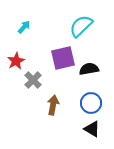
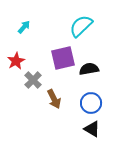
brown arrow: moved 1 px right, 6 px up; rotated 144 degrees clockwise
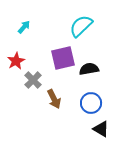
black triangle: moved 9 px right
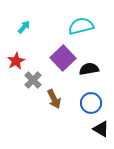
cyan semicircle: rotated 30 degrees clockwise
purple square: rotated 30 degrees counterclockwise
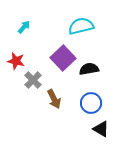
red star: rotated 30 degrees counterclockwise
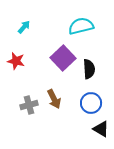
black semicircle: rotated 96 degrees clockwise
gray cross: moved 4 px left, 25 px down; rotated 30 degrees clockwise
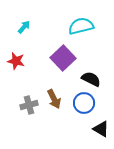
black semicircle: moved 2 px right, 10 px down; rotated 60 degrees counterclockwise
blue circle: moved 7 px left
